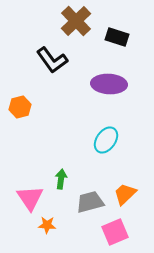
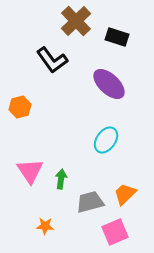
purple ellipse: rotated 40 degrees clockwise
pink triangle: moved 27 px up
orange star: moved 2 px left, 1 px down
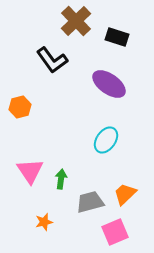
purple ellipse: rotated 8 degrees counterclockwise
orange star: moved 1 px left, 4 px up; rotated 18 degrees counterclockwise
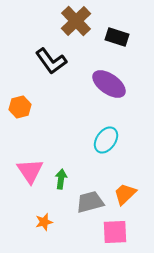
black L-shape: moved 1 px left, 1 px down
pink square: rotated 20 degrees clockwise
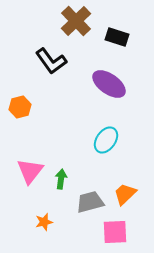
pink triangle: rotated 12 degrees clockwise
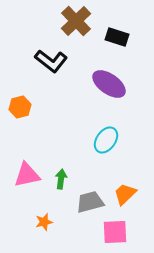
black L-shape: rotated 16 degrees counterclockwise
pink triangle: moved 3 px left, 4 px down; rotated 40 degrees clockwise
